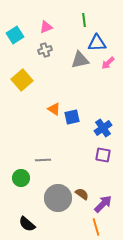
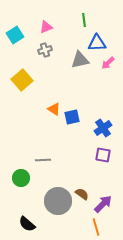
gray circle: moved 3 px down
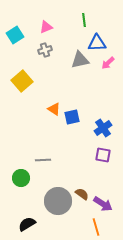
yellow square: moved 1 px down
purple arrow: rotated 78 degrees clockwise
black semicircle: rotated 108 degrees clockwise
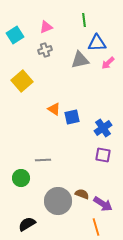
brown semicircle: rotated 16 degrees counterclockwise
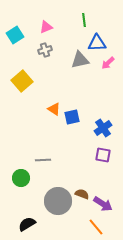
orange line: rotated 24 degrees counterclockwise
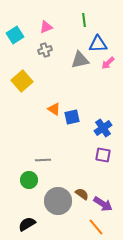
blue triangle: moved 1 px right, 1 px down
green circle: moved 8 px right, 2 px down
brown semicircle: rotated 16 degrees clockwise
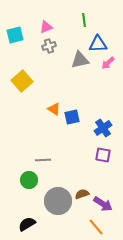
cyan square: rotated 18 degrees clockwise
gray cross: moved 4 px right, 4 px up
brown semicircle: rotated 56 degrees counterclockwise
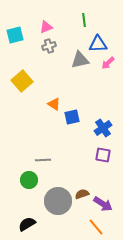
orange triangle: moved 5 px up
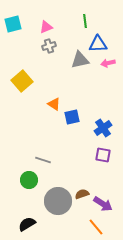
green line: moved 1 px right, 1 px down
cyan square: moved 2 px left, 11 px up
pink arrow: rotated 32 degrees clockwise
gray line: rotated 21 degrees clockwise
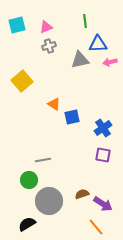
cyan square: moved 4 px right, 1 px down
pink arrow: moved 2 px right, 1 px up
gray line: rotated 28 degrees counterclockwise
gray circle: moved 9 px left
